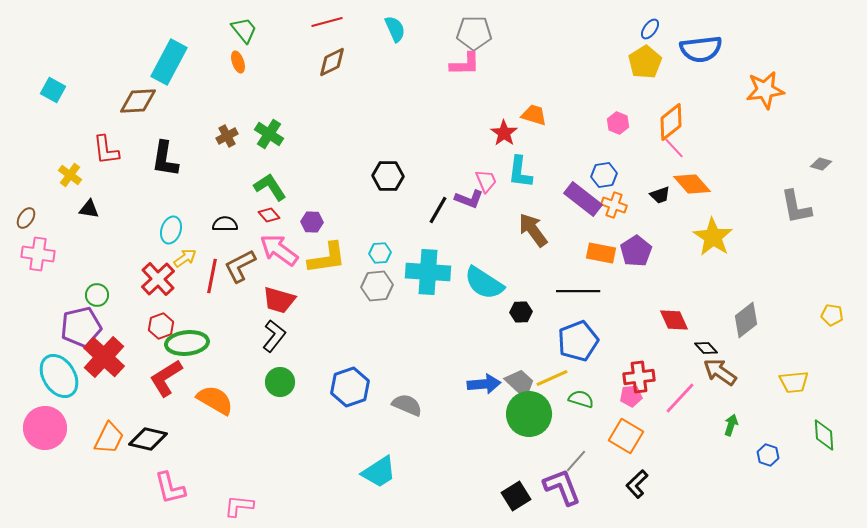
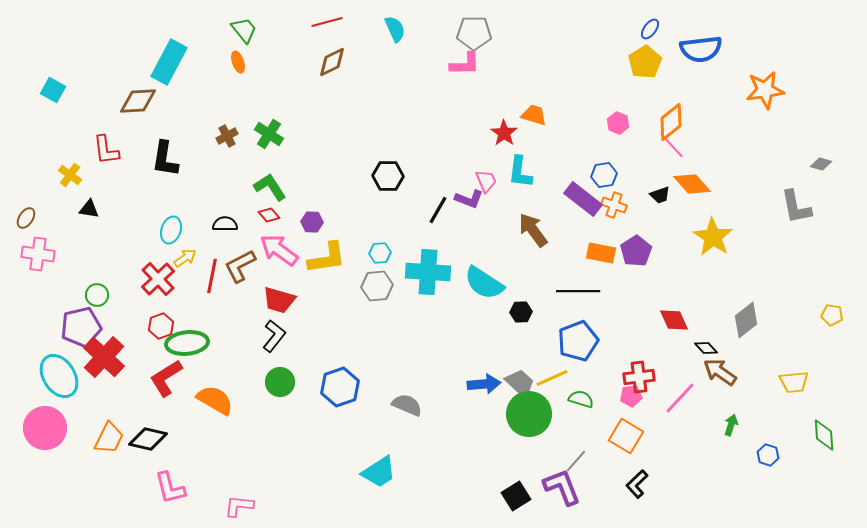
blue hexagon at (350, 387): moved 10 px left
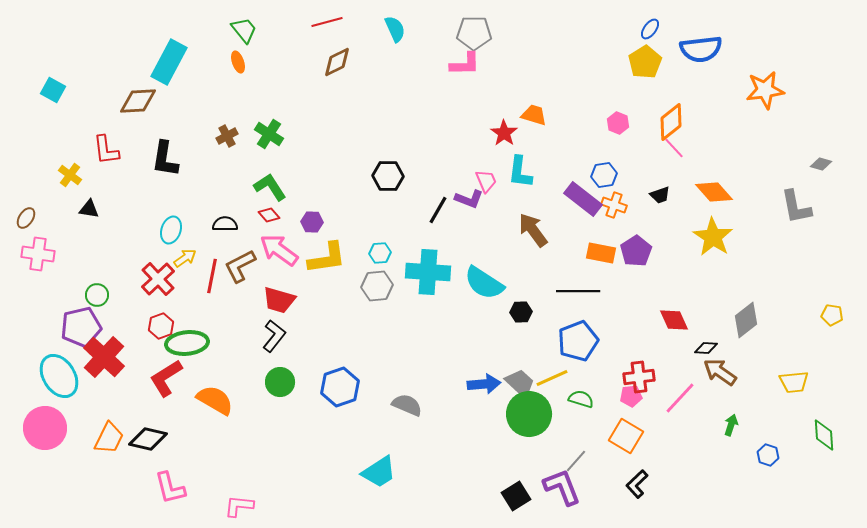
brown diamond at (332, 62): moved 5 px right
orange diamond at (692, 184): moved 22 px right, 8 px down
black diamond at (706, 348): rotated 45 degrees counterclockwise
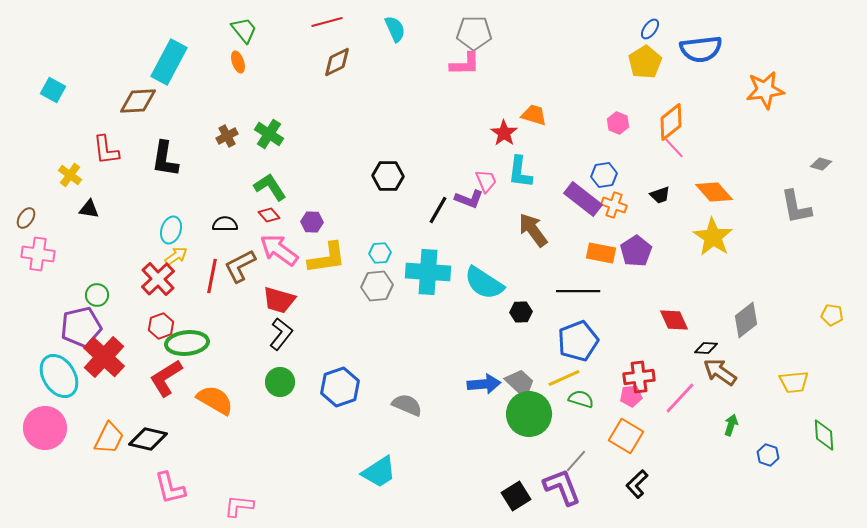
yellow arrow at (185, 258): moved 9 px left, 2 px up
black L-shape at (274, 336): moved 7 px right, 2 px up
yellow line at (552, 378): moved 12 px right
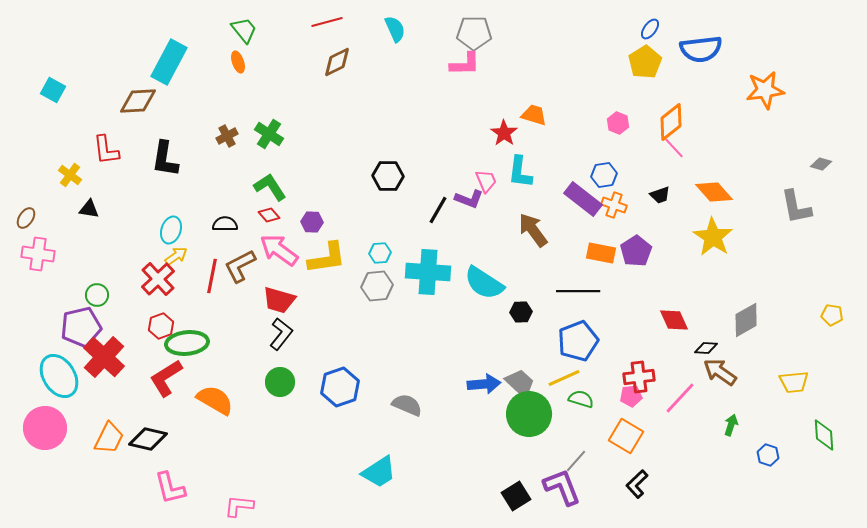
gray diamond at (746, 320): rotated 9 degrees clockwise
